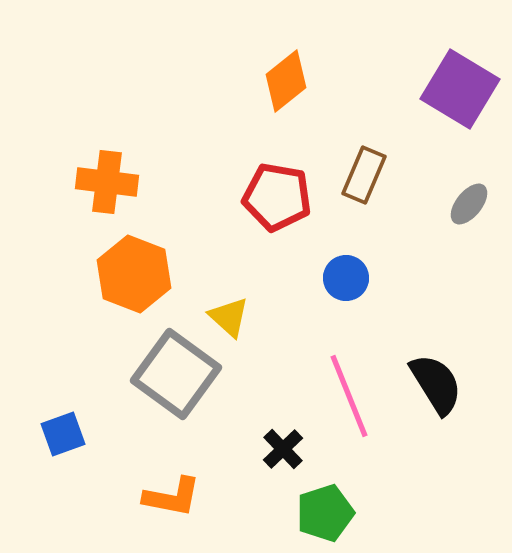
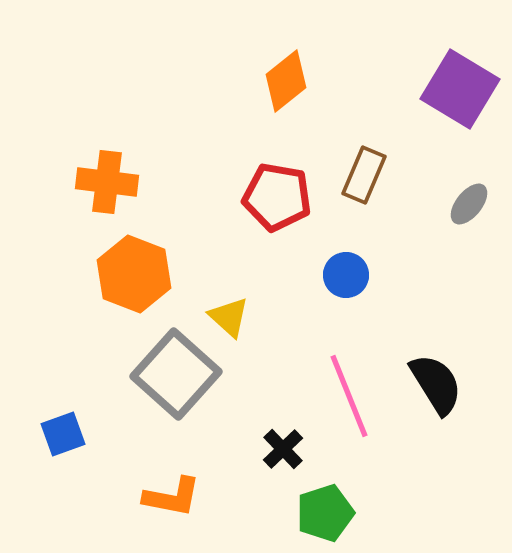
blue circle: moved 3 px up
gray square: rotated 6 degrees clockwise
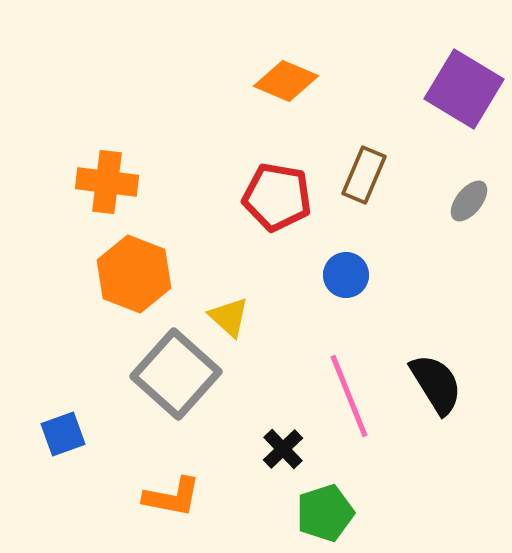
orange diamond: rotated 62 degrees clockwise
purple square: moved 4 px right
gray ellipse: moved 3 px up
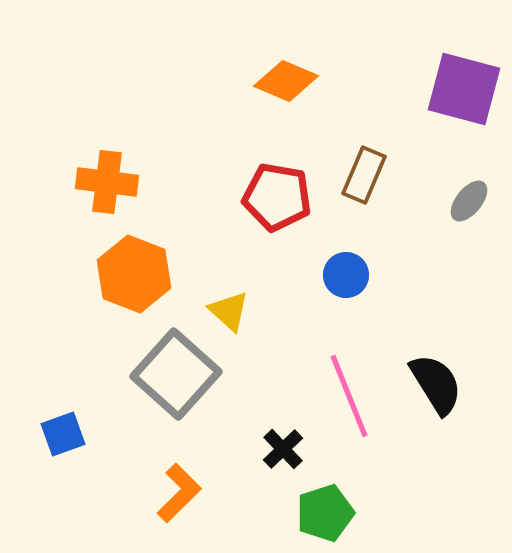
purple square: rotated 16 degrees counterclockwise
yellow triangle: moved 6 px up
orange L-shape: moved 7 px right, 4 px up; rotated 56 degrees counterclockwise
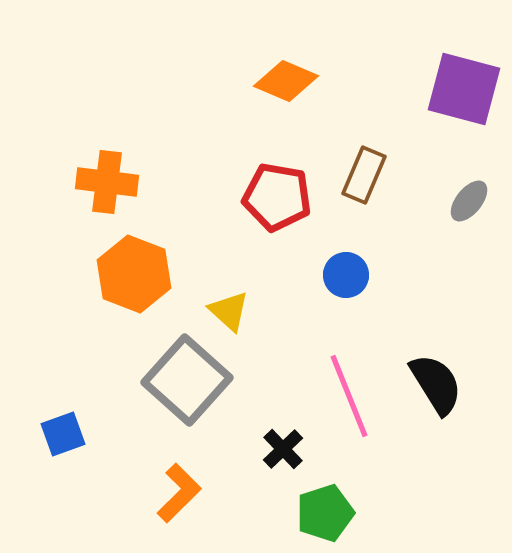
gray square: moved 11 px right, 6 px down
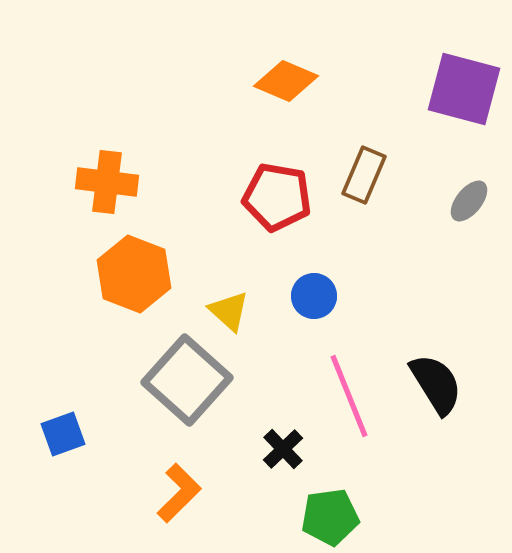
blue circle: moved 32 px left, 21 px down
green pentagon: moved 5 px right, 4 px down; rotated 10 degrees clockwise
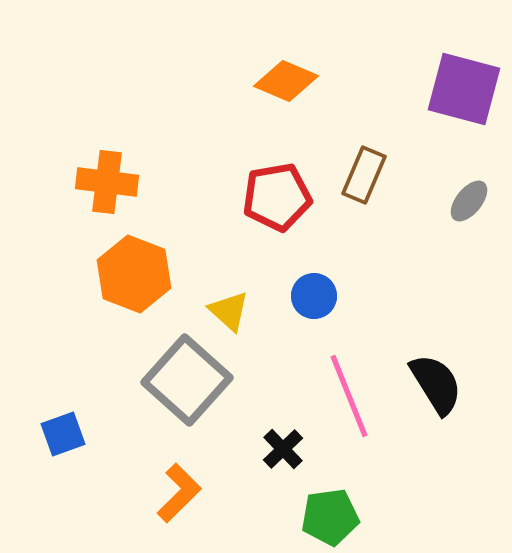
red pentagon: rotated 20 degrees counterclockwise
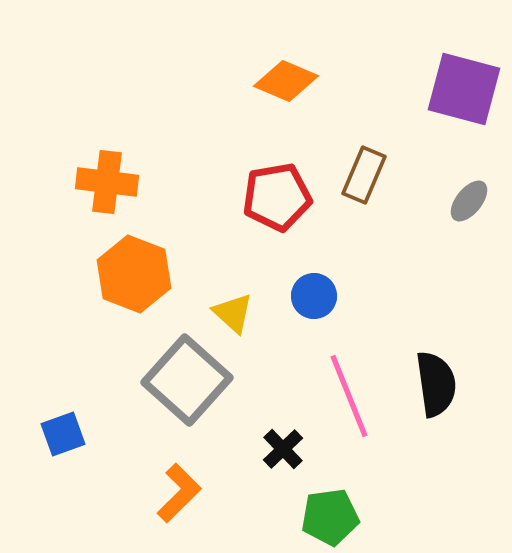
yellow triangle: moved 4 px right, 2 px down
black semicircle: rotated 24 degrees clockwise
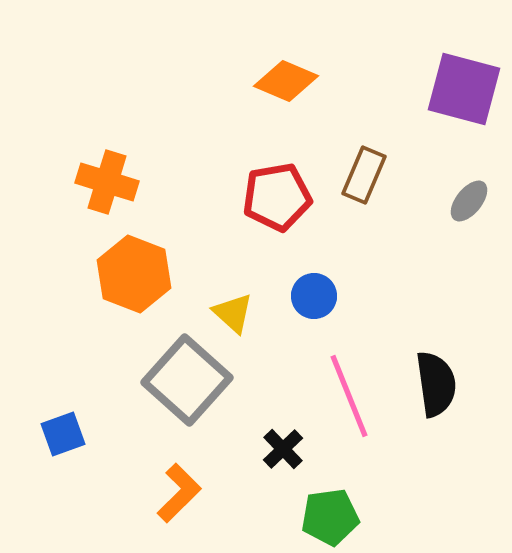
orange cross: rotated 10 degrees clockwise
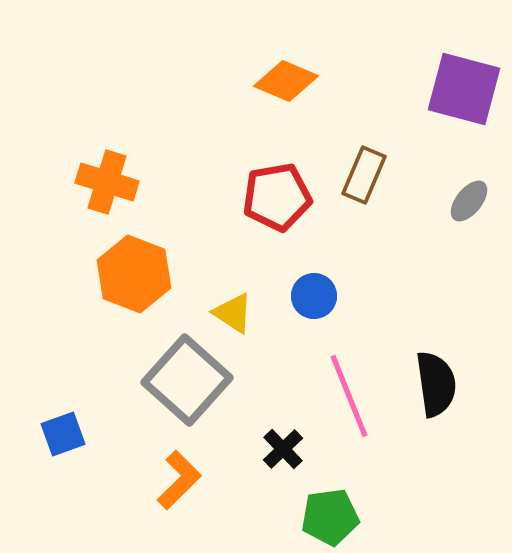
yellow triangle: rotated 9 degrees counterclockwise
orange L-shape: moved 13 px up
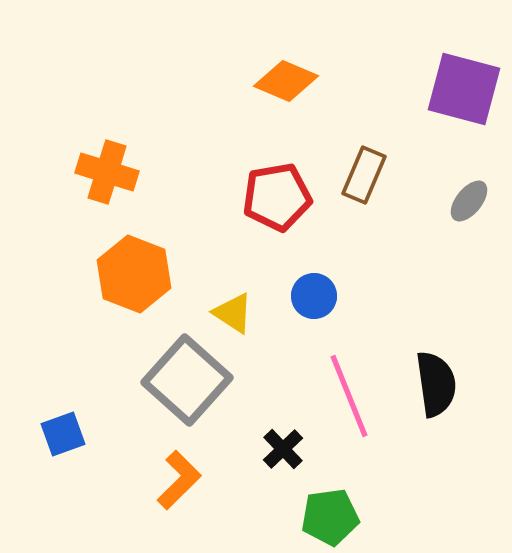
orange cross: moved 10 px up
